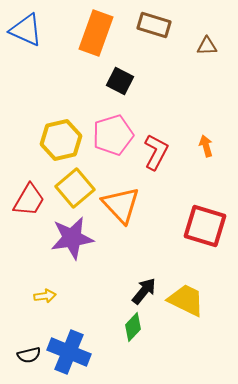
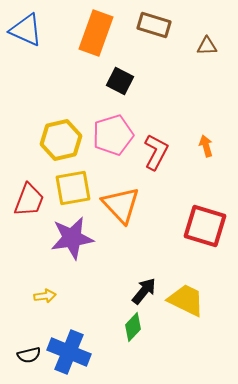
yellow square: moved 2 px left; rotated 30 degrees clockwise
red trapezoid: rotated 9 degrees counterclockwise
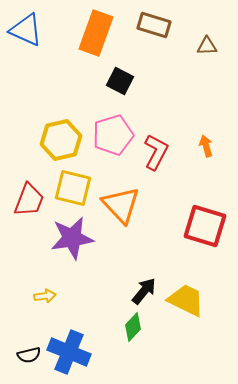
yellow square: rotated 24 degrees clockwise
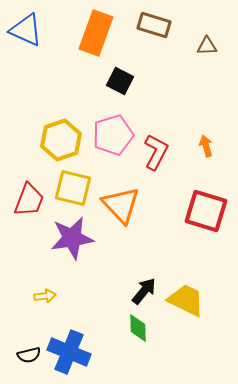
yellow hexagon: rotated 6 degrees counterclockwise
red square: moved 1 px right, 15 px up
green diamond: moved 5 px right, 1 px down; rotated 44 degrees counterclockwise
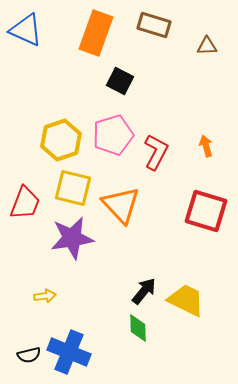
red trapezoid: moved 4 px left, 3 px down
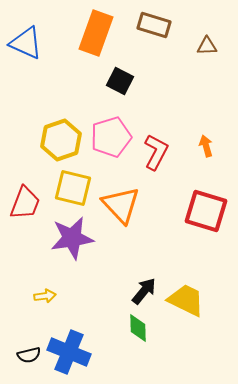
blue triangle: moved 13 px down
pink pentagon: moved 2 px left, 2 px down
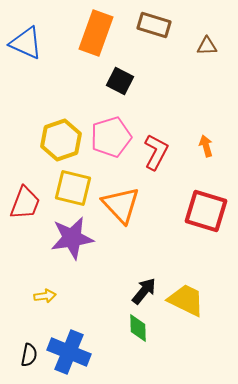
black semicircle: rotated 65 degrees counterclockwise
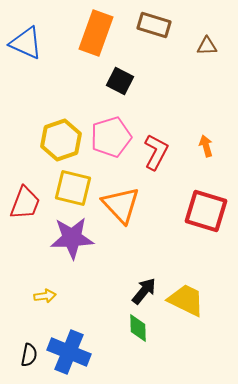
purple star: rotated 6 degrees clockwise
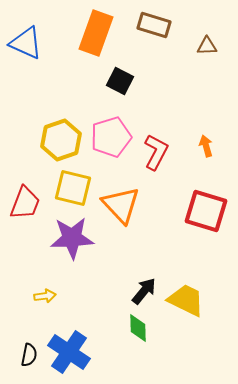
blue cross: rotated 12 degrees clockwise
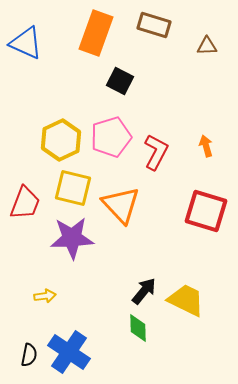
yellow hexagon: rotated 6 degrees counterclockwise
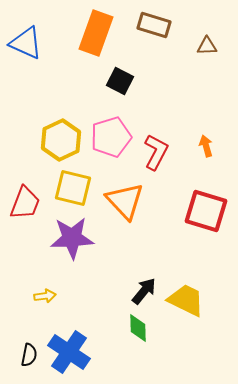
orange triangle: moved 4 px right, 4 px up
